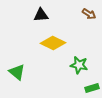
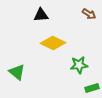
green star: rotated 18 degrees counterclockwise
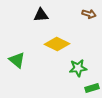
brown arrow: rotated 16 degrees counterclockwise
yellow diamond: moved 4 px right, 1 px down
green star: moved 1 px left, 3 px down
green triangle: moved 12 px up
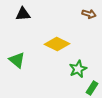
black triangle: moved 18 px left, 1 px up
green star: moved 1 px down; rotated 18 degrees counterclockwise
green rectangle: rotated 40 degrees counterclockwise
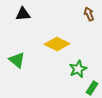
brown arrow: rotated 128 degrees counterclockwise
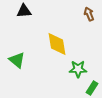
black triangle: moved 1 px right, 3 px up
yellow diamond: rotated 55 degrees clockwise
green star: rotated 24 degrees clockwise
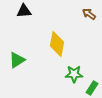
brown arrow: rotated 32 degrees counterclockwise
yellow diamond: rotated 20 degrees clockwise
green triangle: rotated 48 degrees clockwise
green star: moved 4 px left, 5 px down
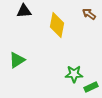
yellow diamond: moved 19 px up
green rectangle: moved 1 px left, 1 px up; rotated 32 degrees clockwise
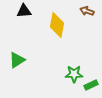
brown arrow: moved 2 px left, 3 px up; rotated 16 degrees counterclockwise
green rectangle: moved 2 px up
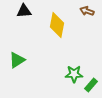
green rectangle: rotated 24 degrees counterclockwise
